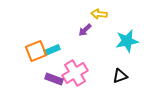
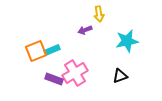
yellow arrow: rotated 105 degrees counterclockwise
purple arrow: rotated 24 degrees clockwise
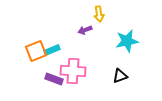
pink cross: moved 2 px left, 2 px up; rotated 35 degrees clockwise
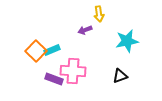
orange square: rotated 25 degrees counterclockwise
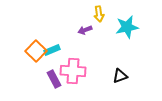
cyan star: moved 14 px up
purple rectangle: rotated 42 degrees clockwise
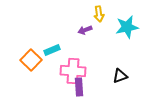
orange square: moved 5 px left, 9 px down
purple rectangle: moved 25 px right, 8 px down; rotated 24 degrees clockwise
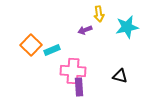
orange square: moved 15 px up
black triangle: rotated 35 degrees clockwise
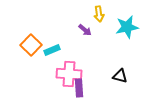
purple arrow: rotated 120 degrees counterclockwise
pink cross: moved 4 px left, 3 px down
purple rectangle: moved 1 px down
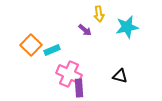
pink cross: rotated 20 degrees clockwise
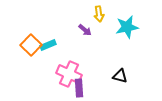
cyan rectangle: moved 4 px left, 5 px up
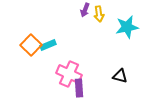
purple arrow: moved 20 px up; rotated 72 degrees clockwise
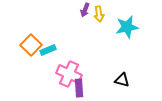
cyan rectangle: moved 5 px down
black triangle: moved 2 px right, 4 px down
